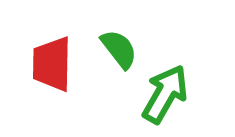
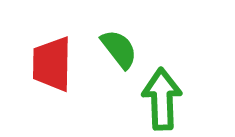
green arrow: moved 3 px left, 5 px down; rotated 32 degrees counterclockwise
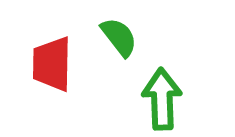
green semicircle: moved 12 px up
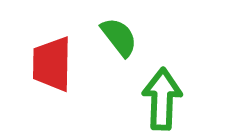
green arrow: rotated 4 degrees clockwise
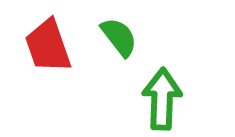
red trapezoid: moved 4 px left, 18 px up; rotated 20 degrees counterclockwise
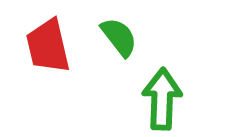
red trapezoid: rotated 6 degrees clockwise
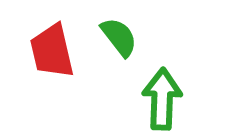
red trapezoid: moved 4 px right, 5 px down
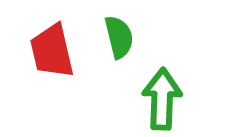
green semicircle: rotated 24 degrees clockwise
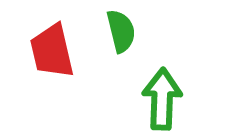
green semicircle: moved 2 px right, 6 px up
